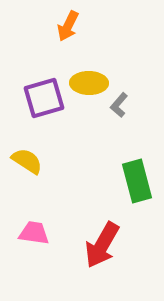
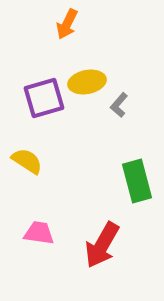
orange arrow: moved 1 px left, 2 px up
yellow ellipse: moved 2 px left, 1 px up; rotated 12 degrees counterclockwise
pink trapezoid: moved 5 px right
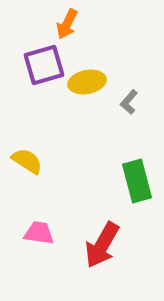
purple square: moved 33 px up
gray L-shape: moved 10 px right, 3 px up
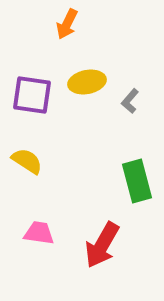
purple square: moved 12 px left, 30 px down; rotated 24 degrees clockwise
gray L-shape: moved 1 px right, 1 px up
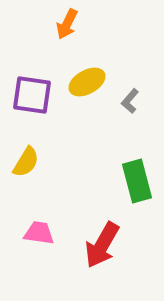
yellow ellipse: rotated 18 degrees counterclockwise
yellow semicircle: moved 1 px left, 1 px down; rotated 88 degrees clockwise
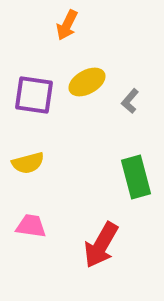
orange arrow: moved 1 px down
purple square: moved 2 px right
yellow semicircle: moved 2 px right, 1 px down; rotated 44 degrees clockwise
green rectangle: moved 1 px left, 4 px up
pink trapezoid: moved 8 px left, 7 px up
red arrow: moved 1 px left
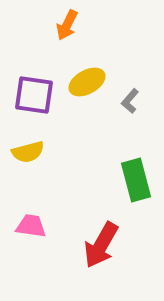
yellow semicircle: moved 11 px up
green rectangle: moved 3 px down
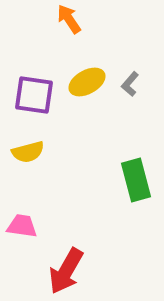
orange arrow: moved 2 px right, 6 px up; rotated 120 degrees clockwise
gray L-shape: moved 17 px up
pink trapezoid: moved 9 px left
red arrow: moved 35 px left, 26 px down
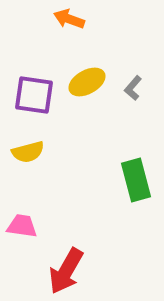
orange arrow: rotated 36 degrees counterclockwise
gray L-shape: moved 3 px right, 4 px down
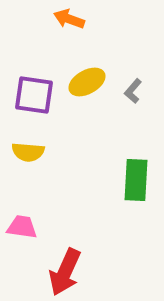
gray L-shape: moved 3 px down
yellow semicircle: rotated 20 degrees clockwise
green rectangle: rotated 18 degrees clockwise
pink trapezoid: moved 1 px down
red arrow: moved 1 px left, 1 px down; rotated 6 degrees counterclockwise
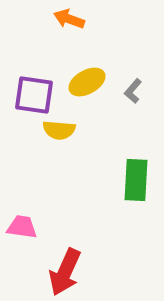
yellow semicircle: moved 31 px right, 22 px up
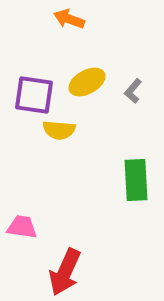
green rectangle: rotated 6 degrees counterclockwise
